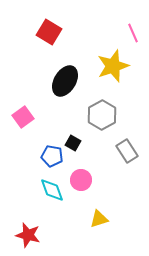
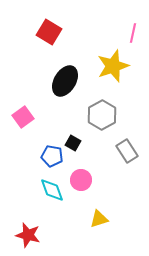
pink line: rotated 36 degrees clockwise
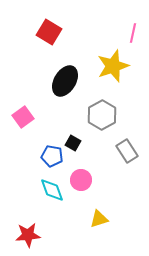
red star: rotated 20 degrees counterclockwise
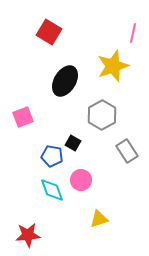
pink square: rotated 15 degrees clockwise
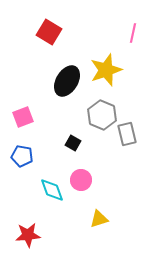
yellow star: moved 7 px left, 4 px down
black ellipse: moved 2 px right
gray hexagon: rotated 8 degrees counterclockwise
gray rectangle: moved 17 px up; rotated 20 degrees clockwise
blue pentagon: moved 30 px left
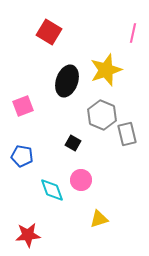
black ellipse: rotated 12 degrees counterclockwise
pink square: moved 11 px up
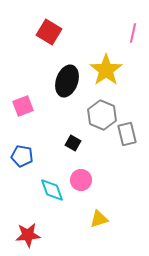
yellow star: rotated 16 degrees counterclockwise
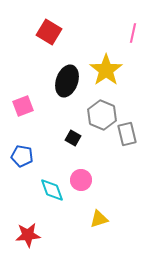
black square: moved 5 px up
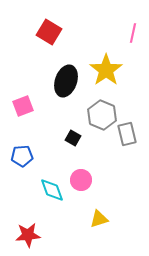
black ellipse: moved 1 px left
blue pentagon: rotated 15 degrees counterclockwise
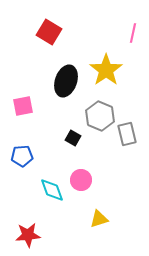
pink square: rotated 10 degrees clockwise
gray hexagon: moved 2 px left, 1 px down
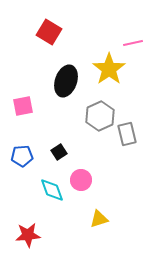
pink line: moved 10 px down; rotated 66 degrees clockwise
yellow star: moved 3 px right, 1 px up
gray hexagon: rotated 12 degrees clockwise
black square: moved 14 px left, 14 px down; rotated 28 degrees clockwise
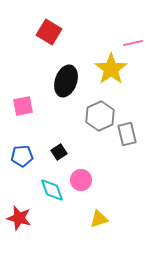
yellow star: moved 2 px right
red star: moved 9 px left, 17 px up; rotated 20 degrees clockwise
